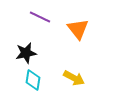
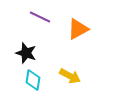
orange triangle: rotated 40 degrees clockwise
black star: rotated 30 degrees clockwise
yellow arrow: moved 4 px left, 2 px up
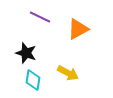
yellow arrow: moved 2 px left, 3 px up
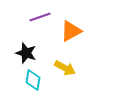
purple line: rotated 45 degrees counterclockwise
orange triangle: moved 7 px left, 2 px down
yellow arrow: moved 3 px left, 5 px up
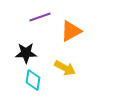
black star: rotated 20 degrees counterclockwise
